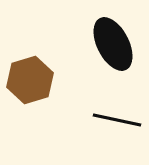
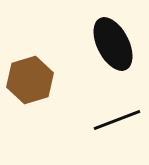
black line: rotated 33 degrees counterclockwise
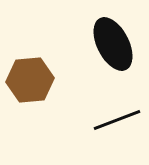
brown hexagon: rotated 12 degrees clockwise
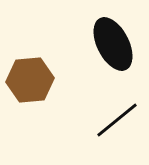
black line: rotated 18 degrees counterclockwise
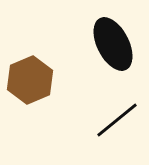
brown hexagon: rotated 18 degrees counterclockwise
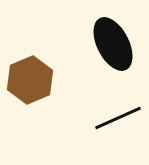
black line: moved 1 px right, 2 px up; rotated 15 degrees clockwise
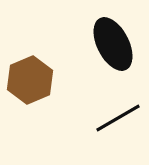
black line: rotated 6 degrees counterclockwise
